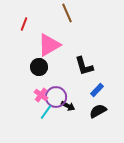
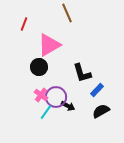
black L-shape: moved 2 px left, 7 px down
black semicircle: moved 3 px right
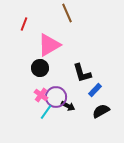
black circle: moved 1 px right, 1 px down
blue rectangle: moved 2 px left
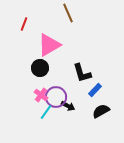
brown line: moved 1 px right
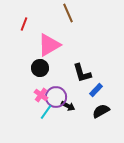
blue rectangle: moved 1 px right
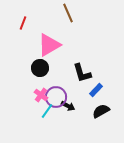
red line: moved 1 px left, 1 px up
cyan line: moved 1 px right, 1 px up
